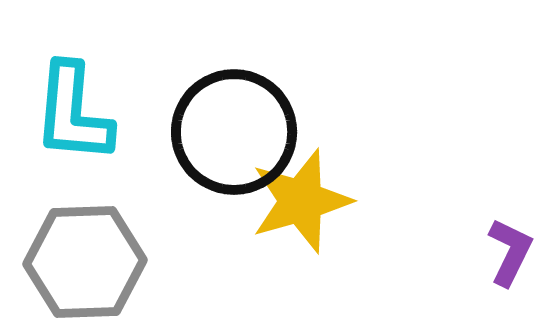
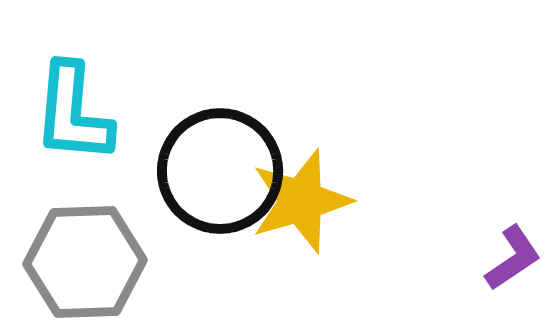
black circle: moved 14 px left, 39 px down
purple L-shape: moved 3 px right, 6 px down; rotated 30 degrees clockwise
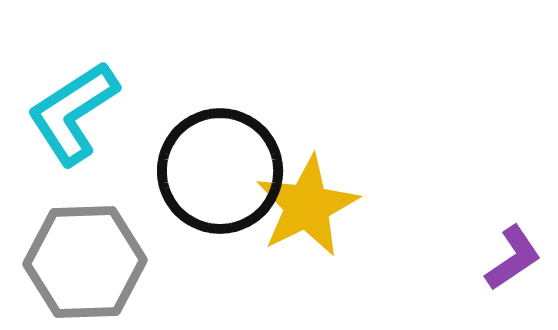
cyan L-shape: rotated 52 degrees clockwise
yellow star: moved 6 px right, 5 px down; rotated 10 degrees counterclockwise
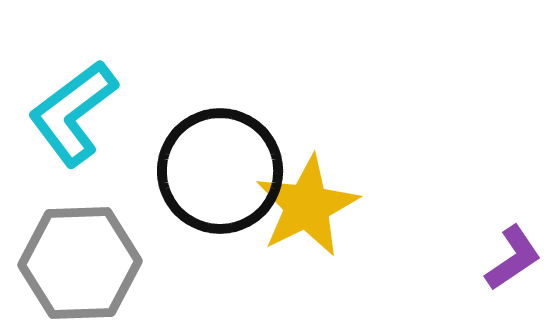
cyan L-shape: rotated 4 degrees counterclockwise
gray hexagon: moved 5 px left, 1 px down
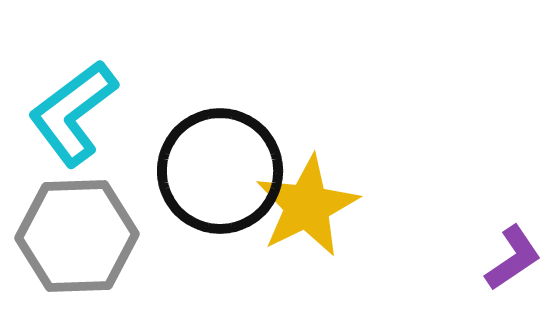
gray hexagon: moved 3 px left, 27 px up
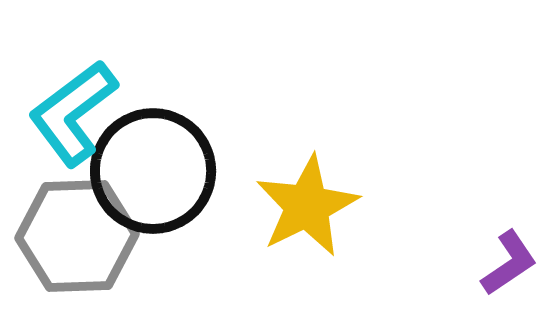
black circle: moved 67 px left
purple L-shape: moved 4 px left, 5 px down
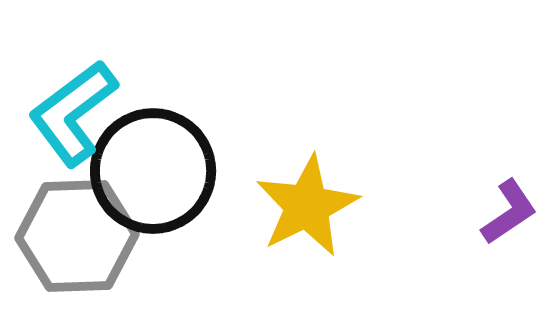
purple L-shape: moved 51 px up
